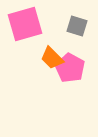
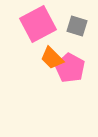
pink square: moved 13 px right; rotated 12 degrees counterclockwise
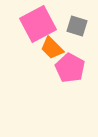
orange trapezoid: moved 10 px up
